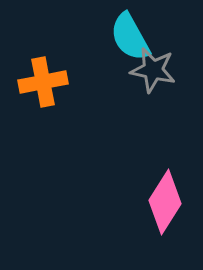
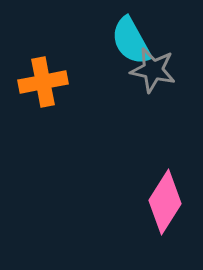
cyan semicircle: moved 1 px right, 4 px down
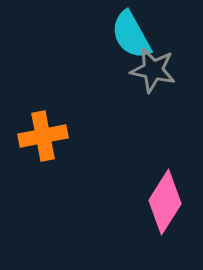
cyan semicircle: moved 6 px up
orange cross: moved 54 px down
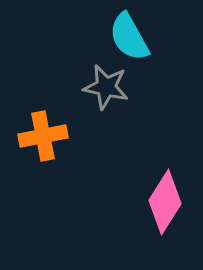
cyan semicircle: moved 2 px left, 2 px down
gray star: moved 47 px left, 17 px down
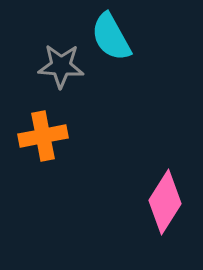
cyan semicircle: moved 18 px left
gray star: moved 45 px left, 21 px up; rotated 9 degrees counterclockwise
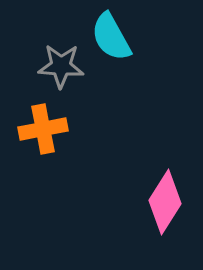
orange cross: moved 7 px up
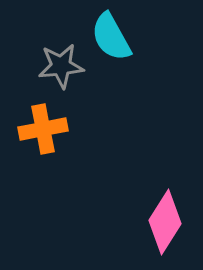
gray star: rotated 9 degrees counterclockwise
pink diamond: moved 20 px down
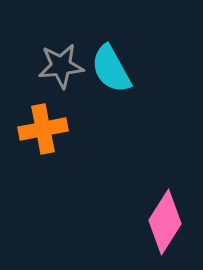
cyan semicircle: moved 32 px down
